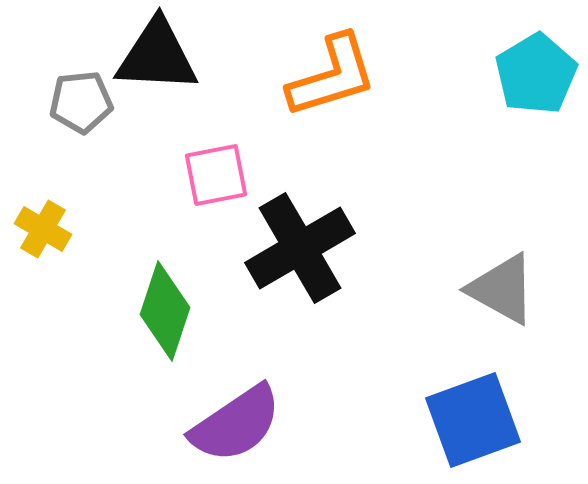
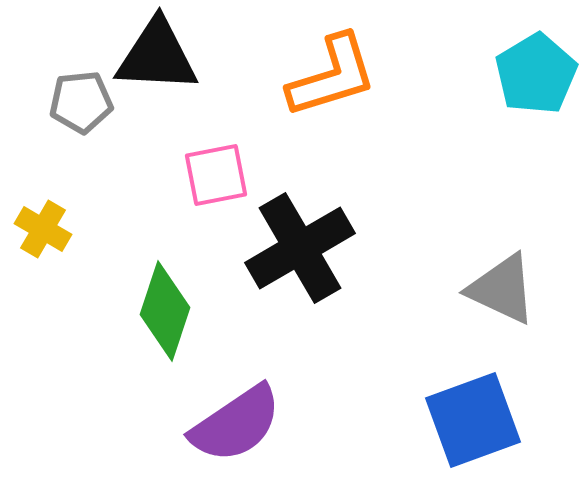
gray triangle: rotated 4 degrees counterclockwise
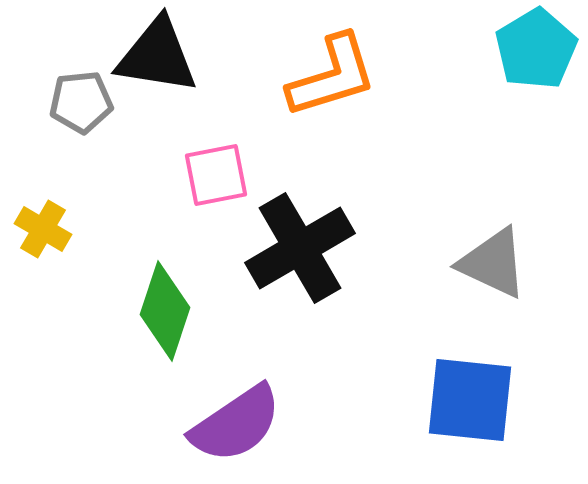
black triangle: rotated 6 degrees clockwise
cyan pentagon: moved 25 px up
gray triangle: moved 9 px left, 26 px up
blue square: moved 3 px left, 20 px up; rotated 26 degrees clockwise
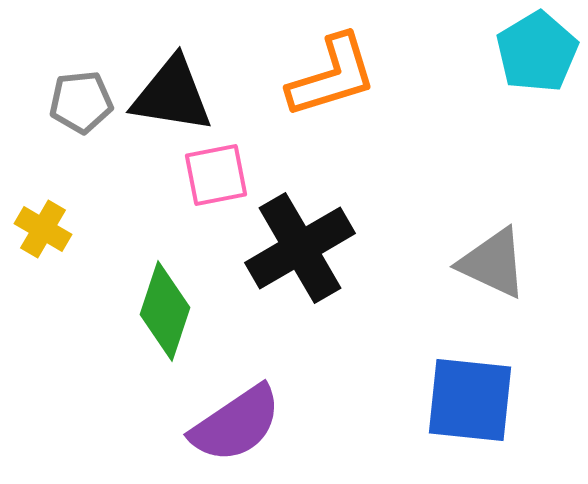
cyan pentagon: moved 1 px right, 3 px down
black triangle: moved 15 px right, 39 px down
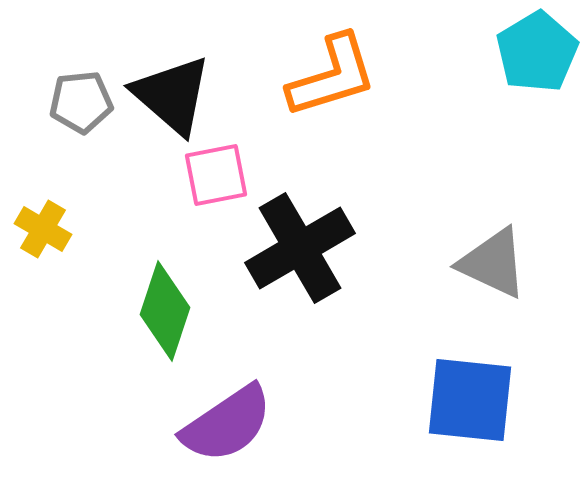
black triangle: rotated 32 degrees clockwise
purple semicircle: moved 9 px left
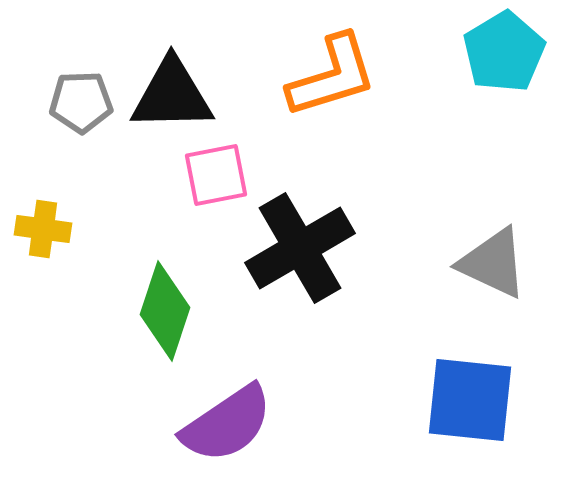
cyan pentagon: moved 33 px left
black triangle: rotated 42 degrees counterclockwise
gray pentagon: rotated 4 degrees clockwise
yellow cross: rotated 22 degrees counterclockwise
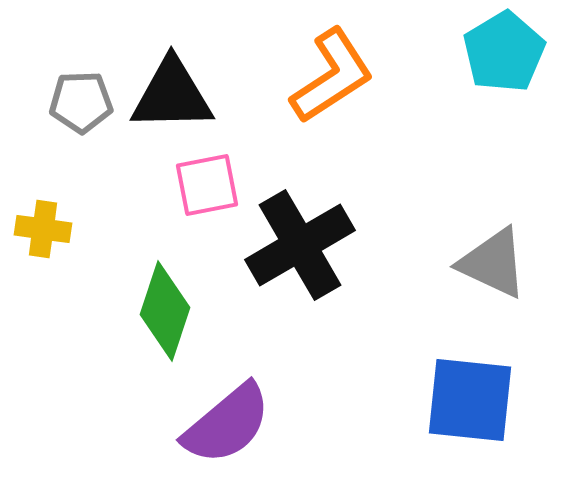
orange L-shape: rotated 16 degrees counterclockwise
pink square: moved 9 px left, 10 px down
black cross: moved 3 px up
purple semicircle: rotated 6 degrees counterclockwise
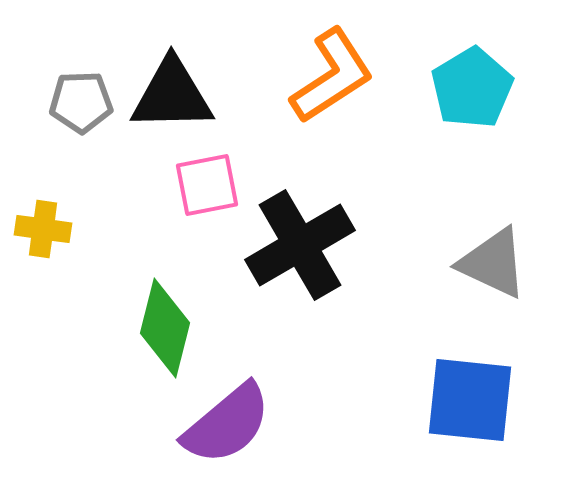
cyan pentagon: moved 32 px left, 36 px down
green diamond: moved 17 px down; rotated 4 degrees counterclockwise
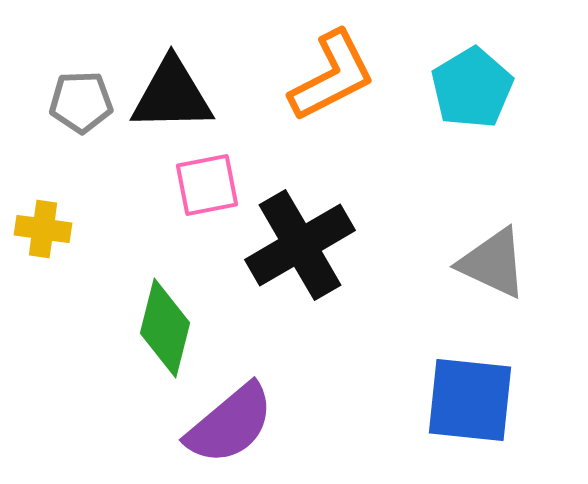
orange L-shape: rotated 6 degrees clockwise
purple semicircle: moved 3 px right
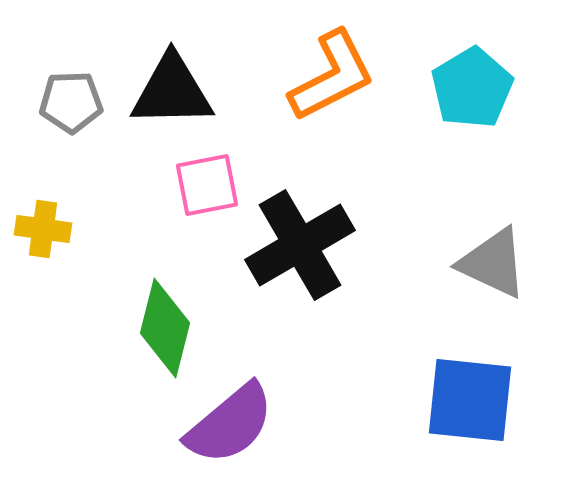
black triangle: moved 4 px up
gray pentagon: moved 10 px left
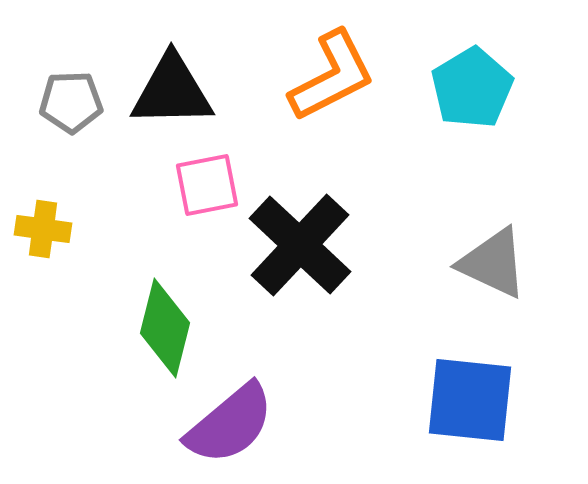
black cross: rotated 17 degrees counterclockwise
